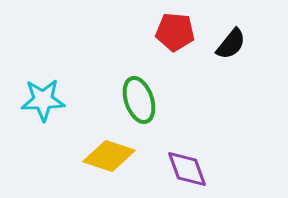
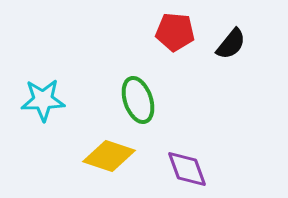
green ellipse: moved 1 px left
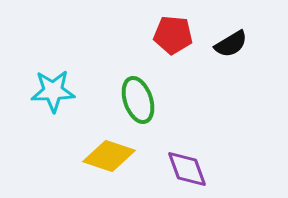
red pentagon: moved 2 px left, 3 px down
black semicircle: rotated 20 degrees clockwise
cyan star: moved 10 px right, 9 px up
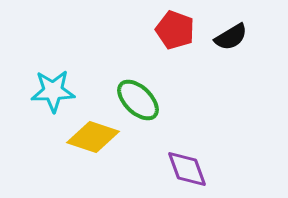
red pentagon: moved 2 px right, 5 px up; rotated 15 degrees clockwise
black semicircle: moved 7 px up
green ellipse: rotated 27 degrees counterclockwise
yellow diamond: moved 16 px left, 19 px up
